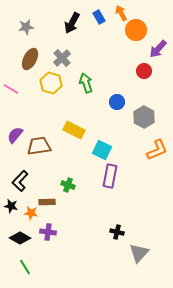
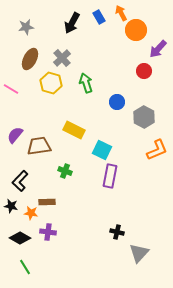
green cross: moved 3 px left, 14 px up
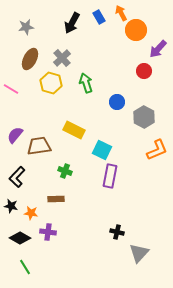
black L-shape: moved 3 px left, 4 px up
brown rectangle: moved 9 px right, 3 px up
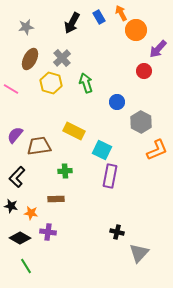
gray hexagon: moved 3 px left, 5 px down
yellow rectangle: moved 1 px down
green cross: rotated 24 degrees counterclockwise
green line: moved 1 px right, 1 px up
